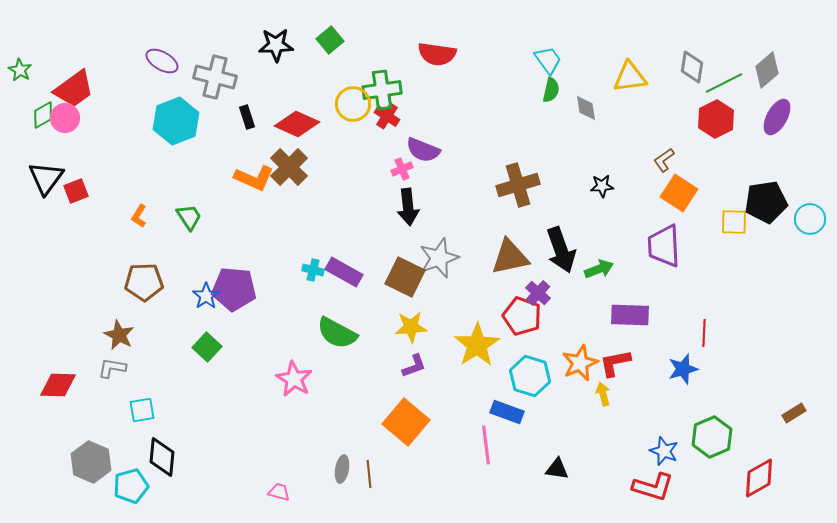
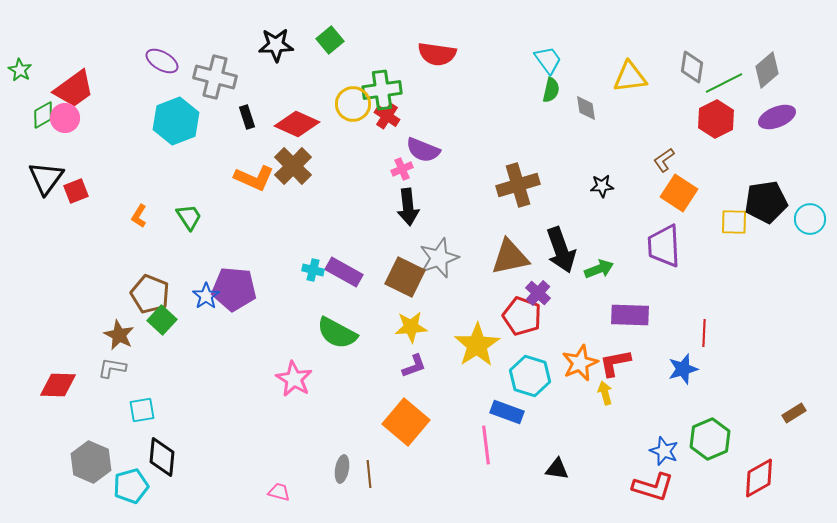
purple ellipse at (777, 117): rotated 39 degrees clockwise
brown cross at (289, 167): moved 4 px right, 1 px up
brown pentagon at (144, 282): moved 6 px right, 12 px down; rotated 24 degrees clockwise
green square at (207, 347): moved 45 px left, 27 px up
yellow arrow at (603, 394): moved 2 px right, 1 px up
green hexagon at (712, 437): moved 2 px left, 2 px down
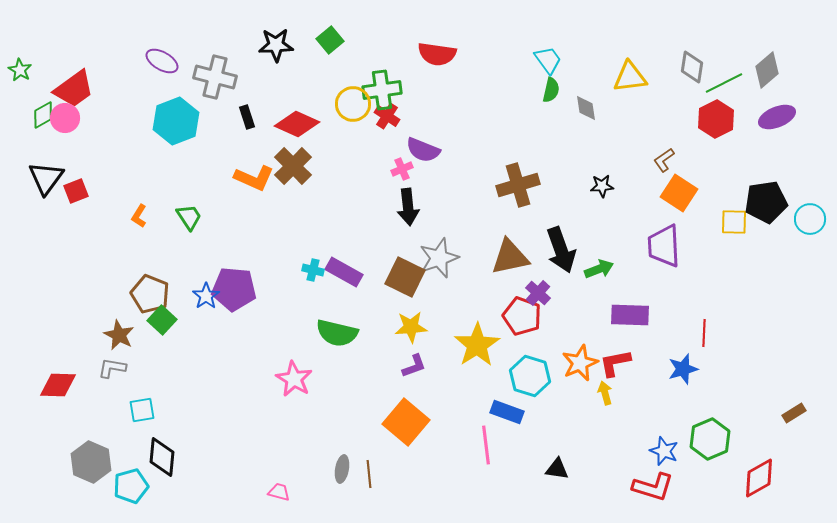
green semicircle at (337, 333): rotated 15 degrees counterclockwise
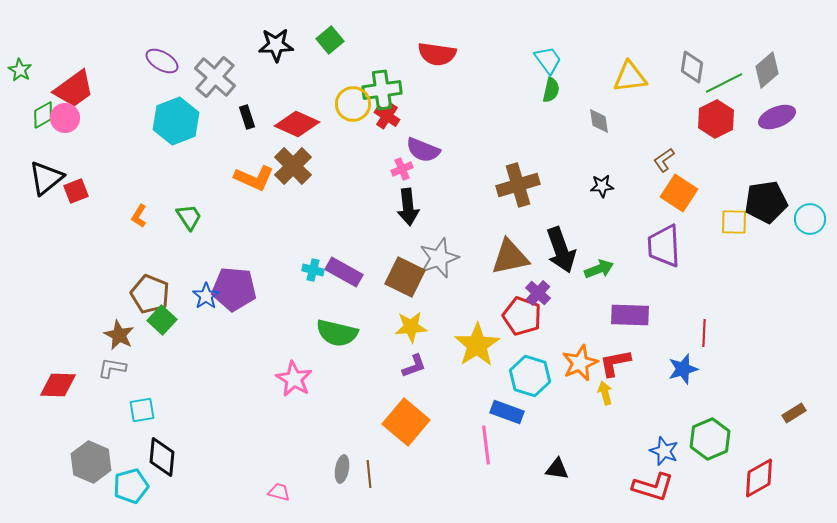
gray cross at (215, 77): rotated 27 degrees clockwise
gray diamond at (586, 108): moved 13 px right, 13 px down
black triangle at (46, 178): rotated 15 degrees clockwise
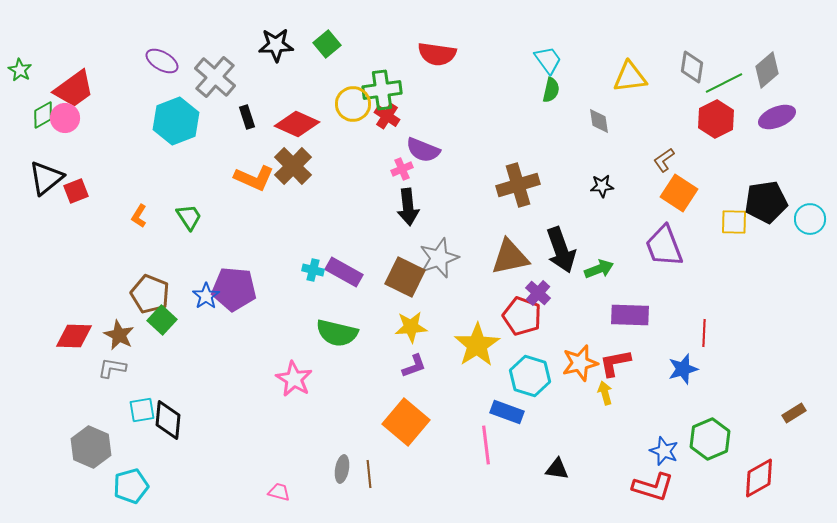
green square at (330, 40): moved 3 px left, 4 px down
purple trapezoid at (664, 246): rotated 18 degrees counterclockwise
orange star at (580, 363): rotated 9 degrees clockwise
red diamond at (58, 385): moved 16 px right, 49 px up
black diamond at (162, 457): moved 6 px right, 37 px up
gray hexagon at (91, 462): moved 15 px up
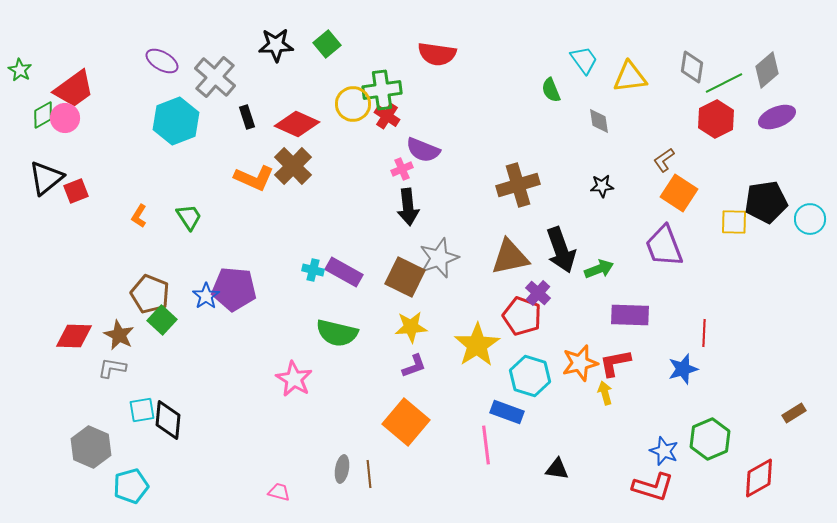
cyan trapezoid at (548, 60): moved 36 px right
green semicircle at (551, 90): rotated 145 degrees clockwise
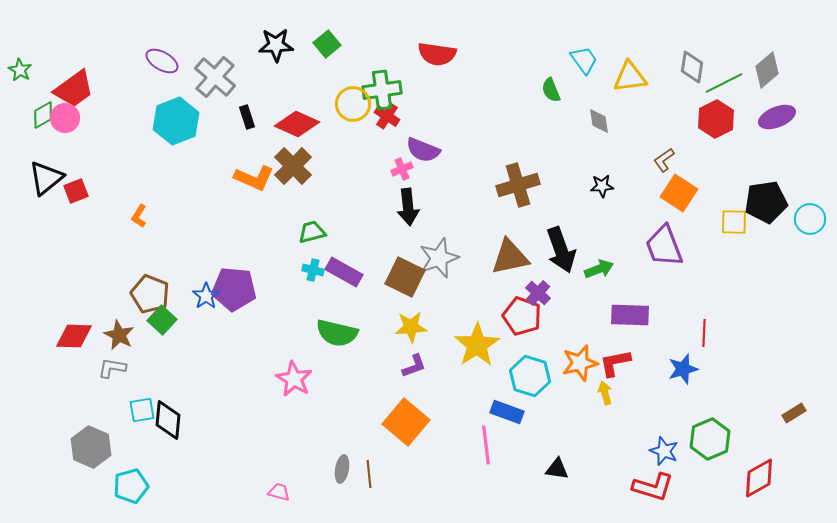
green trapezoid at (189, 217): moved 123 px right, 15 px down; rotated 72 degrees counterclockwise
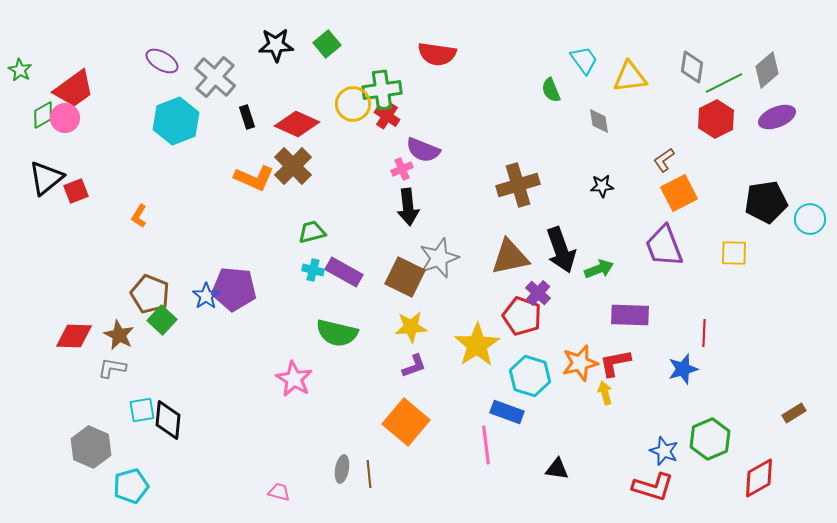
orange square at (679, 193): rotated 30 degrees clockwise
yellow square at (734, 222): moved 31 px down
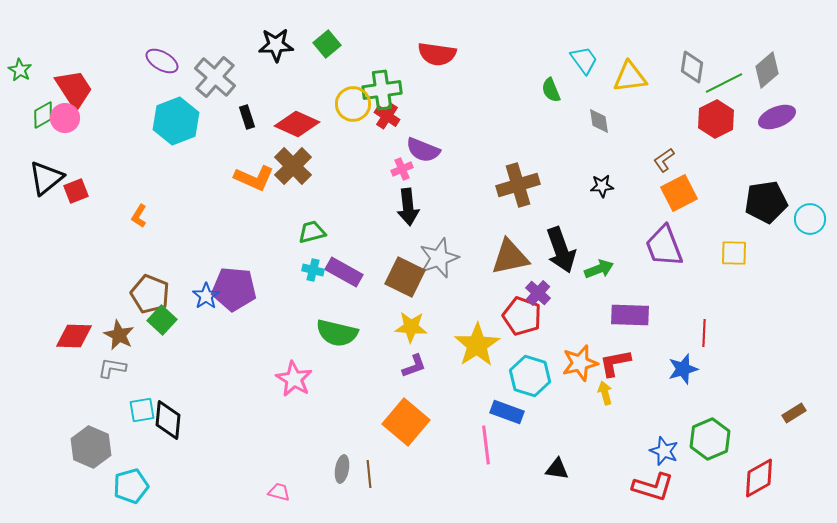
red trapezoid at (74, 89): rotated 87 degrees counterclockwise
yellow star at (411, 327): rotated 8 degrees clockwise
